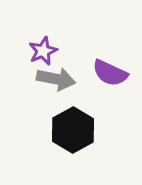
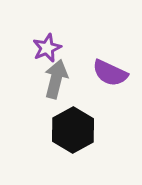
purple star: moved 4 px right, 3 px up
gray arrow: rotated 87 degrees counterclockwise
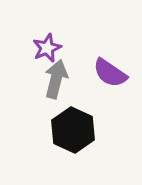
purple semicircle: rotated 9 degrees clockwise
black hexagon: rotated 6 degrees counterclockwise
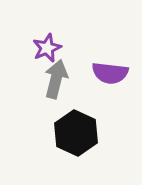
purple semicircle: rotated 27 degrees counterclockwise
black hexagon: moved 3 px right, 3 px down
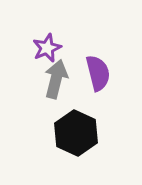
purple semicircle: moved 12 px left; rotated 111 degrees counterclockwise
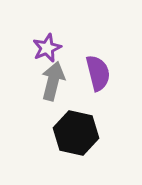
gray arrow: moved 3 px left, 2 px down
black hexagon: rotated 12 degrees counterclockwise
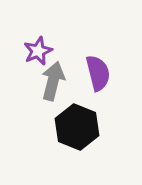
purple star: moved 9 px left, 3 px down
black hexagon: moved 1 px right, 6 px up; rotated 9 degrees clockwise
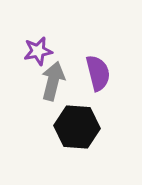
purple star: rotated 12 degrees clockwise
black hexagon: rotated 18 degrees counterclockwise
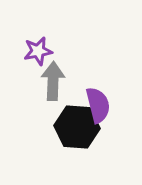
purple semicircle: moved 32 px down
gray arrow: rotated 12 degrees counterclockwise
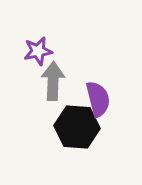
purple semicircle: moved 6 px up
